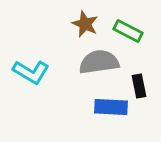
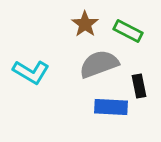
brown star: rotated 12 degrees clockwise
gray semicircle: moved 2 px down; rotated 12 degrees counterclockwise
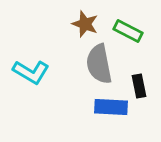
brown star: rotated 16 degrees counterclockwise
gray semicircle: rotated 81 degrees counterclockwise
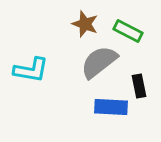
gray semicircle: moved 2 px up; rotated 63 degrees clockwise
cyan L-shape: moved 2 px up; rotated 21 degrees counterclockwise
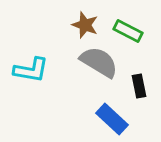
brown star: moved 1 px down
gray semicircle: rotated 69 degrees clockwise
blue rectangle: moved 1 px right, 12 px down; rotated 40 degrees clockwise
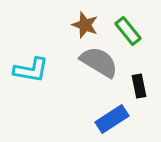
green rectangle: rotated 24 degrees clockwise
blue rectangle: rotated 76 degrees counterclockwise
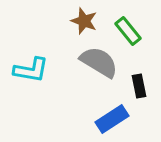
brown star: moved 1 px left, 4 px up
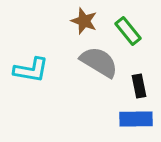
blue rectangle: moved 24 px right; rotated 32 degrees clockwise
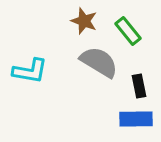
cyan L-shape: moved 1 px left, 1 px down
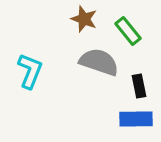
brown star: moved 2 px up
gray semicircle: rotated 12 degrees counterclockwise
cyan L-shape: rotated 78 degrees counterclockwise
